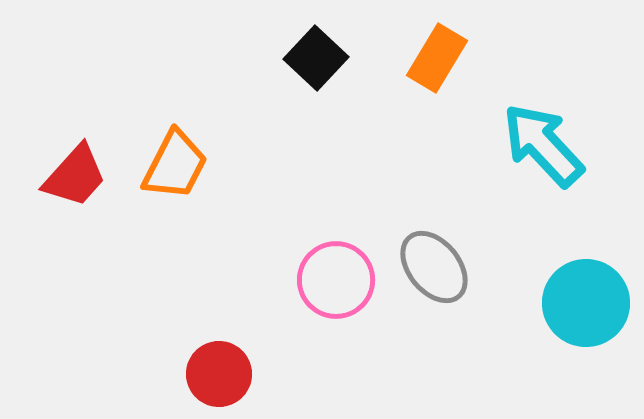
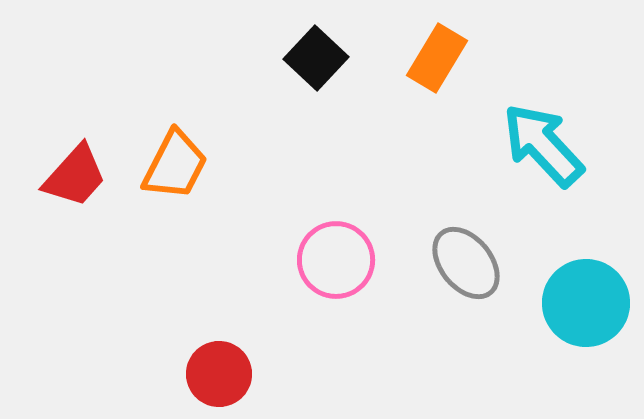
gray ellipse: moved 32 px right, 4 px up
pink circle: moved 20 px up
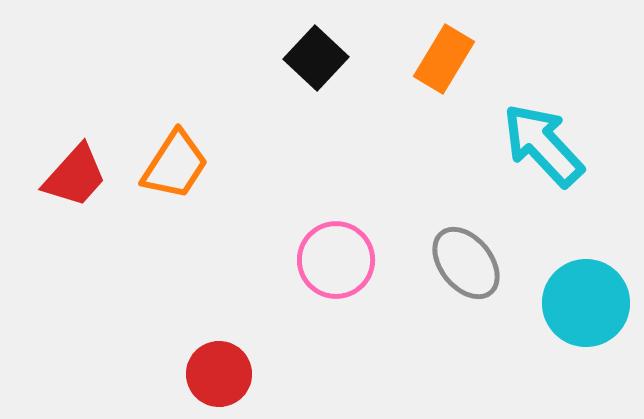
orange rectangle: moved 7 px right, 1 px down
orange trapezoid: rotated 6 degrees clockwise
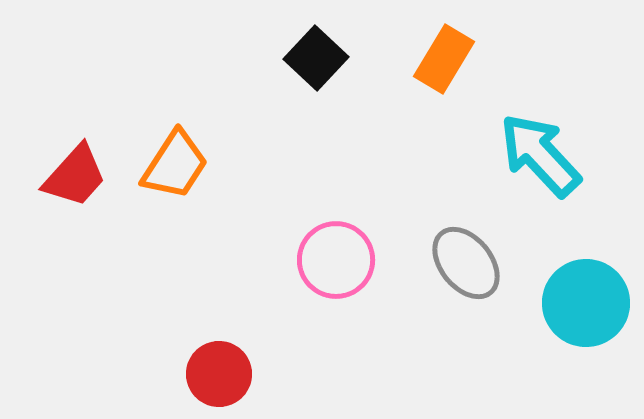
cyan arrow: moved 3 px left, 10 px down
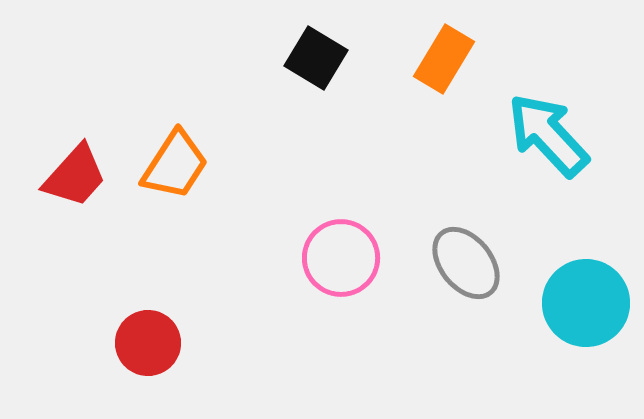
black square: rotated 12 degrees counterclockwise
cyan arrow: moved 8 px right, 20 px up
pink circle: moved 5 px right, 2 px up
red circle: moved 71 px left, 31 px up
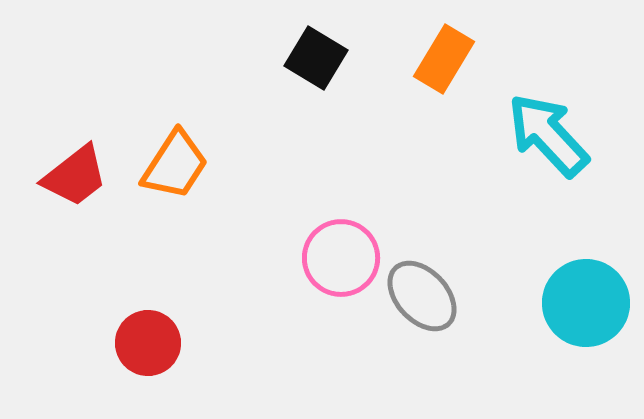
red trapezoid: rotated 10 degrees clockwise
gray ellipse: moved 44 px left, 33 px down; rotated 4 degrees counterclockwise
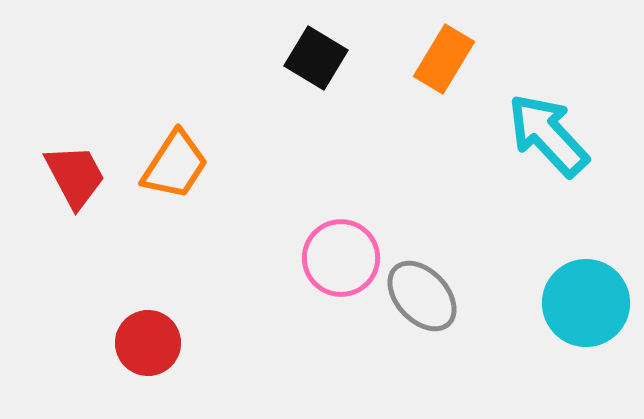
red trapezoid: rotated 80 degrees counterclockwise
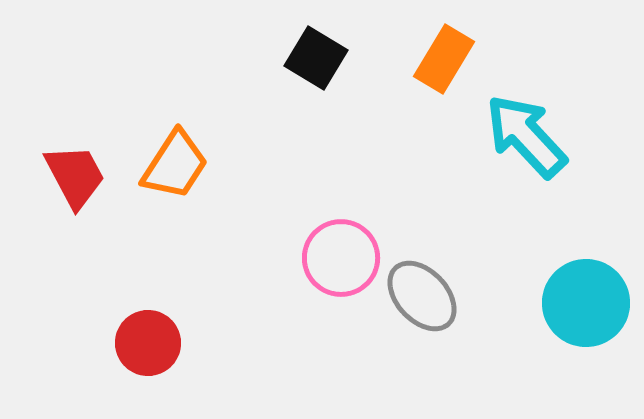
cyan arrow: moved 22 px left, 1 px down
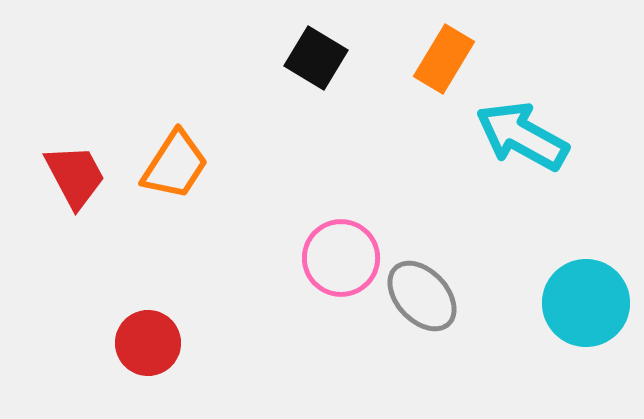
cyan arrow: moved 4 px left; rotated 18 degrees counterclockwise
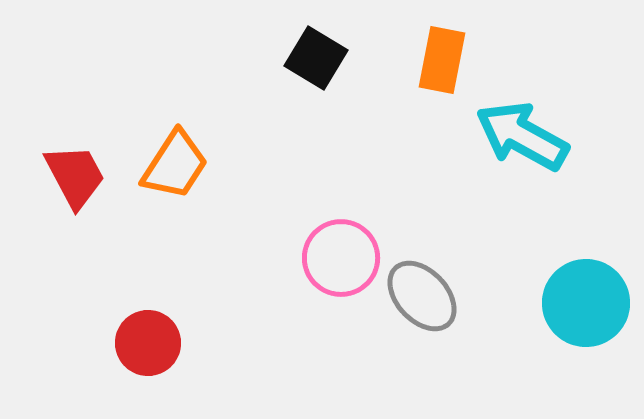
orange rectangle: moved 2 px left, 1 px down; rotated 20 degrees counterclockwise
